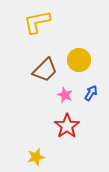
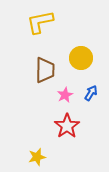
yellow L-shape: moved 3 px right
yellow circle: moved 2 px right, 2 px up
brown trapezoid: rotated 44 degrees counterclockwise
pink star: rotated 21 degrees clockwise
yellow star: moved 1 px right
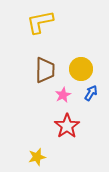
yellow circle: moved 11 px down
pink star: moved 2 px left
